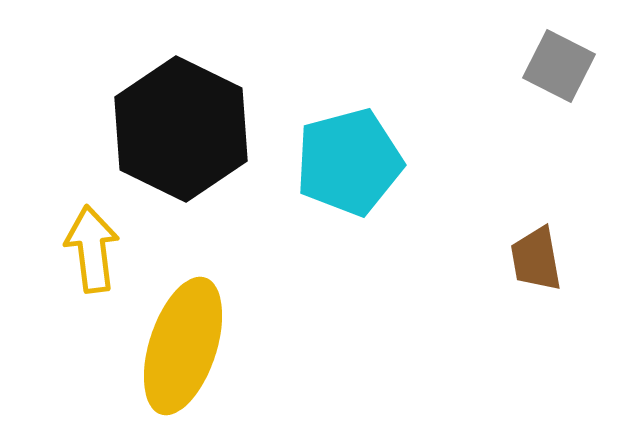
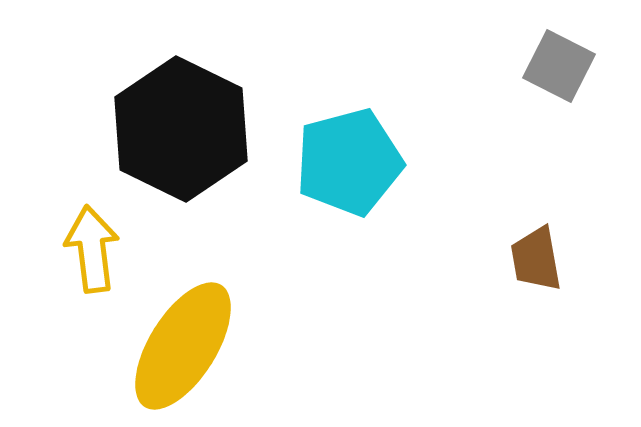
yellow ellipse: rotated 14 degrees clockwise
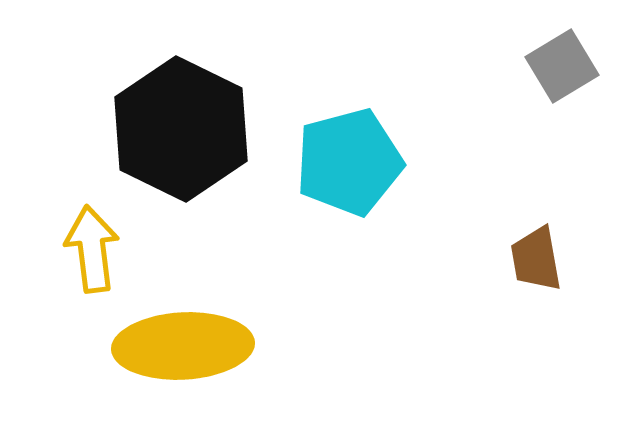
gray square: moved 3 px right; rotated 32 degrees clockwise
yellow ellipse: rotated 55 degrees clockwise
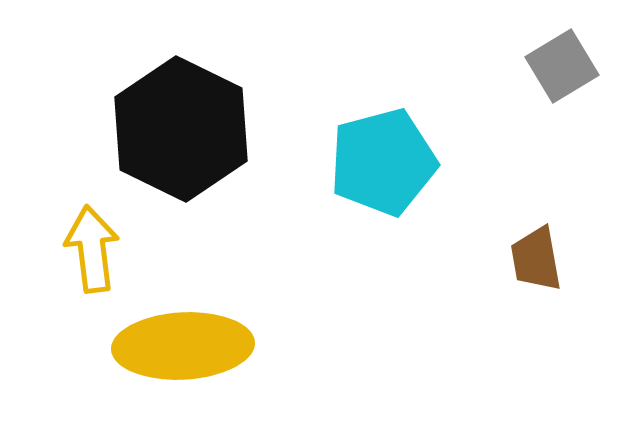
cyan pentagon: moved 34 px right
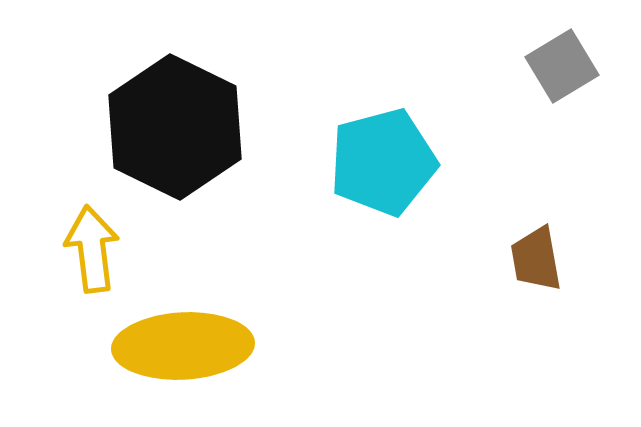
black hexagon: moved 6 px left, 2 px up
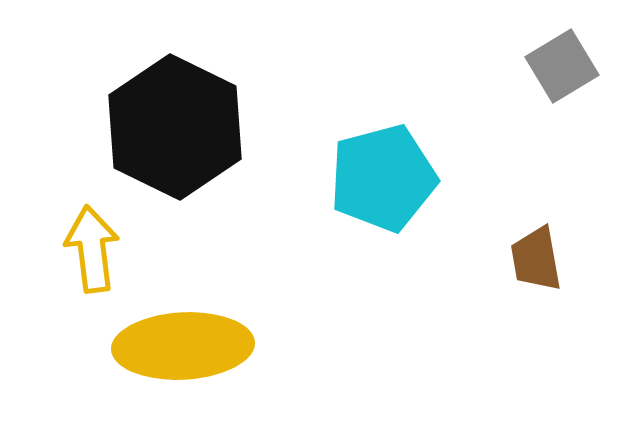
cyan pentagon: moved 16 px down
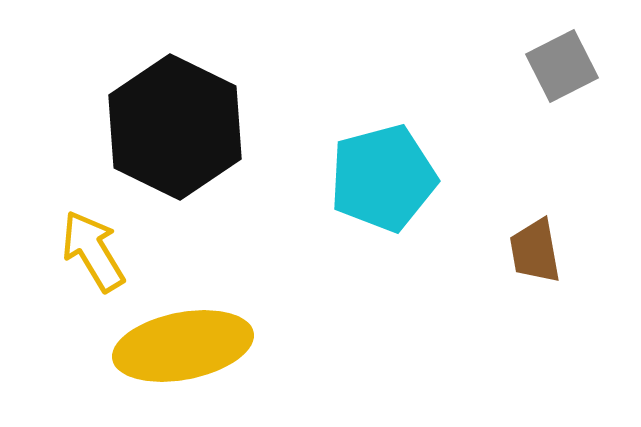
gray square: rotated 4 degrees clockwise
yellow arrow: moved 1 px right, 2 px down; rotated 24 degrees counterclockwise
brown trapezoid: moved 1 px left, 8 px up
yellow ellipse: rotated 8 degrees counterclockwise
